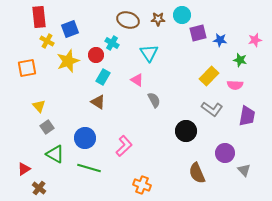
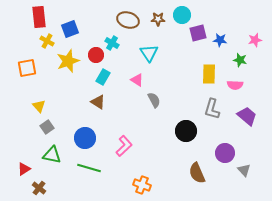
yellow rectangle: moved 2 px up; rotated 42 degrees counterclockwise
gray L-shape: rotated 70 degrees clockwise
purple trapezoid: rotated 60 degrees counterclockwise
green triangle: moved 3 px left, 1 px down; rotated 18 degrees counterclockwise
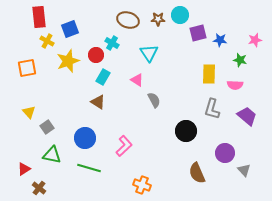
cyan circle: moved 2 px left
yellow triangle: moved 10 px left, 6 px down
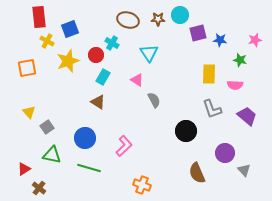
gray L-shape: rotated 35 degrees counterclockwise
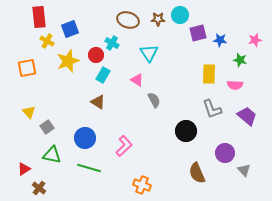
cyan rectangle: moved 2 px up
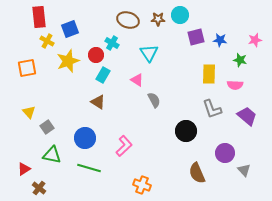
purple square: moved 2 px left, 4 px down
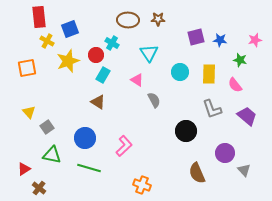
cyan circle: moved 57 px down
brown ellipse: rotated 15 degrees counterclockwise
pink semicircle: rotated 49 degrees clockwise
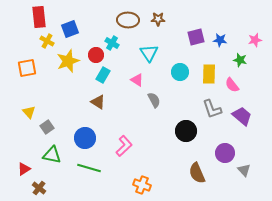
pink semicircle: moved 3 px left
purple trapezoid: moved 5 px left
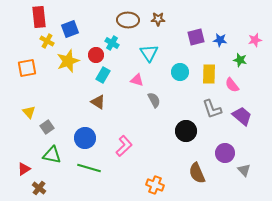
pink triangle: rotated 16 degrees counterclockwise
orange cross: moved 13 px right
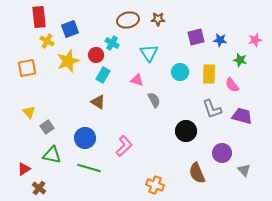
brown ellipse: rotated 15 degrees counterclockwise
purple trapezoid: rotated 25 degrees counterclockwise
purple circle: moved 3 px left
